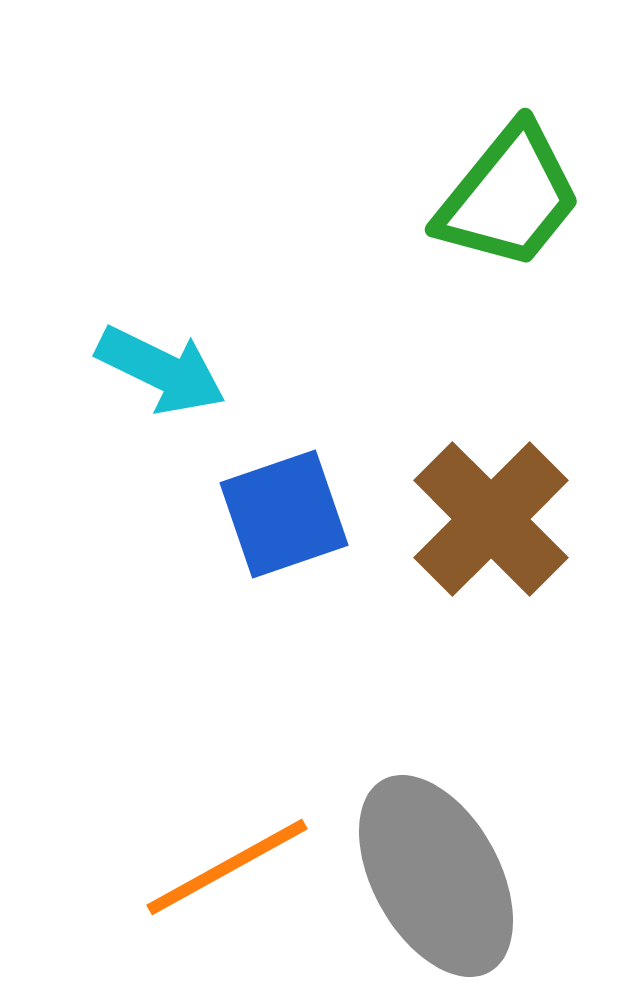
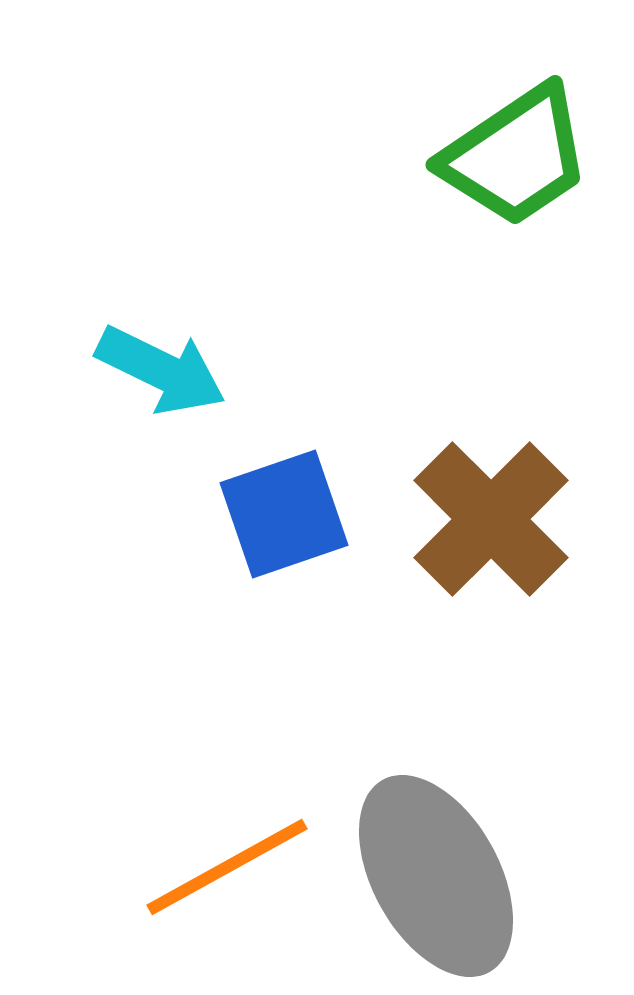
green trapezoid: moved 7 px right, 41 px up; rotated 17 degrees clockwise
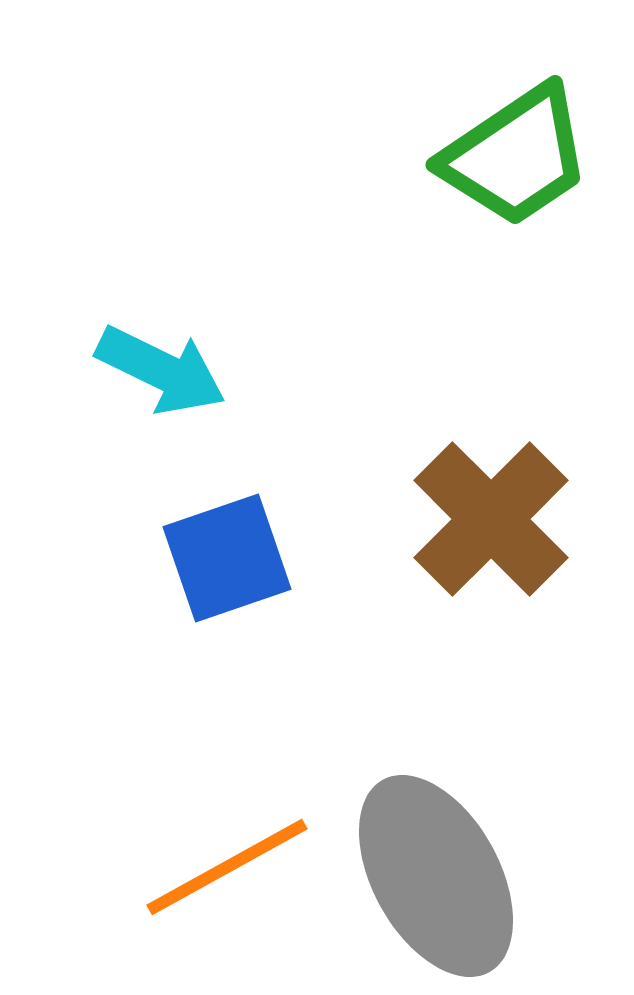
blue square: moved 57 px left, 44 px down
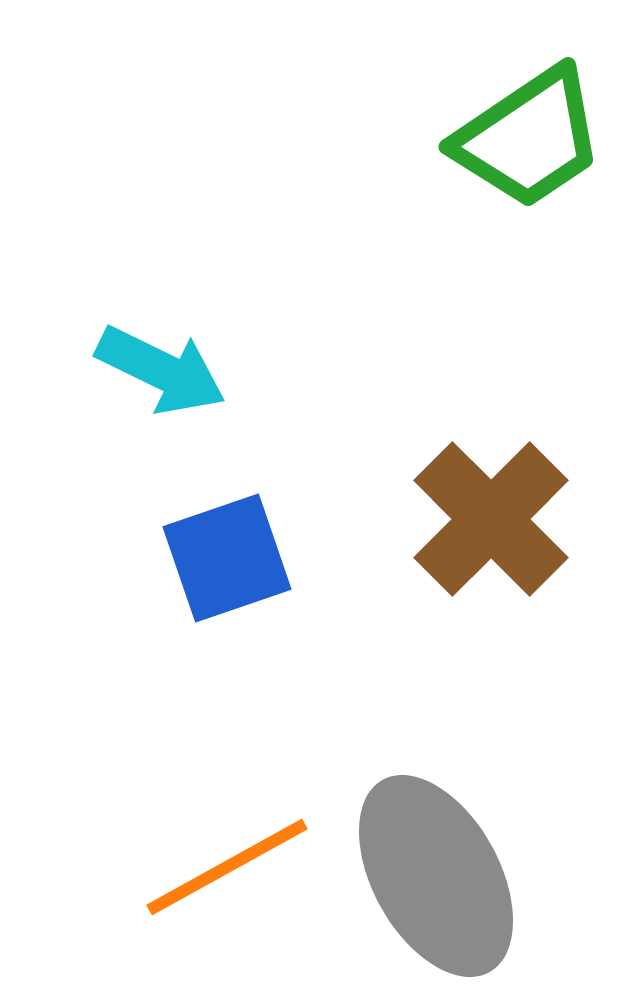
green trapezoid: moved 13 px right, 18 px up
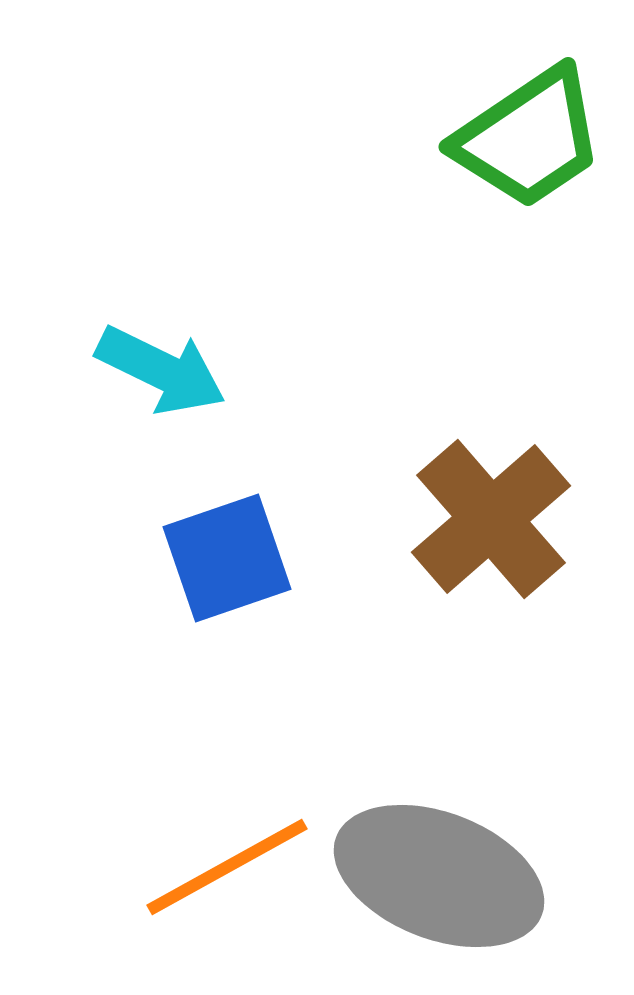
brown cross: rotated 4 degrees clockwise
gray ellipse: moved 3 px right; rotated 40 degrees counterclockwise
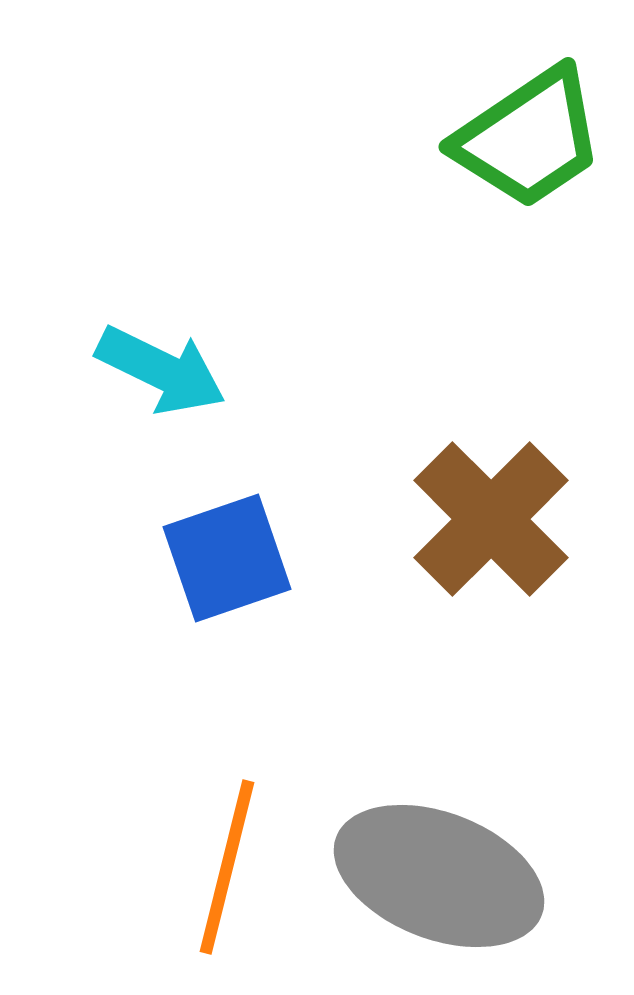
brown cross: rotated 4 degrees counterclockwise
orange line: rotated 47 degrees counterclockwise
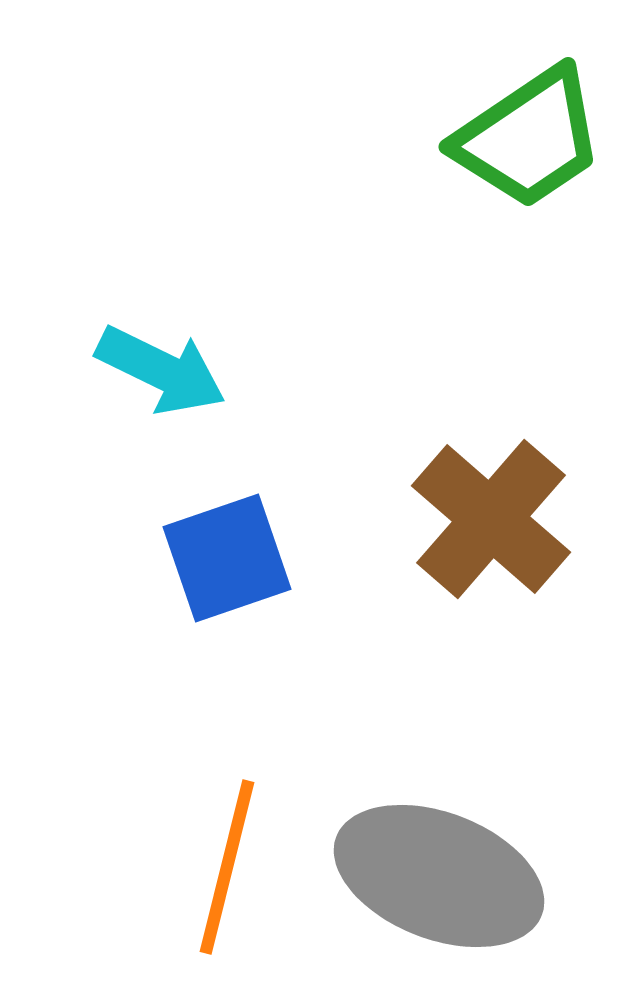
brown cross: rotated 4 degrees counterclockwise
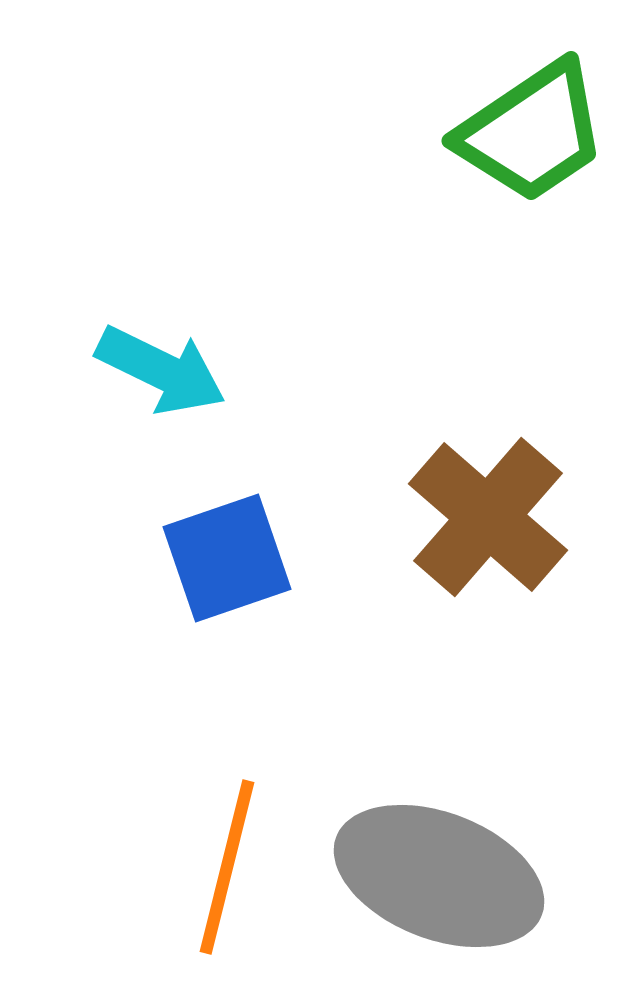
green trapezoid: moved 3 px right, 6 px up
brown cross: moved 3 px left, 2 px up
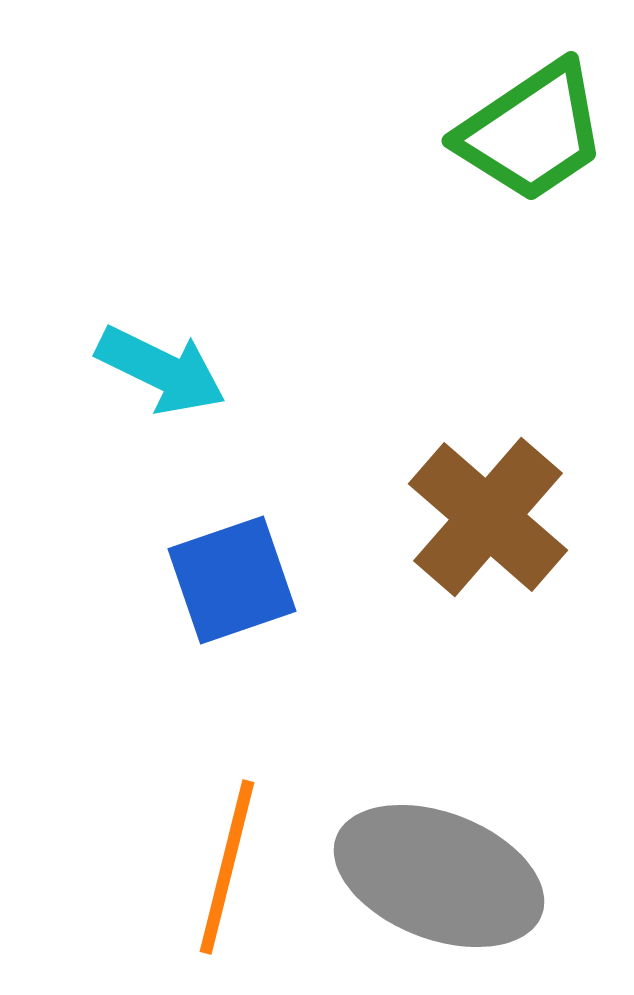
blue square: moved 5 px right, 22 px down
